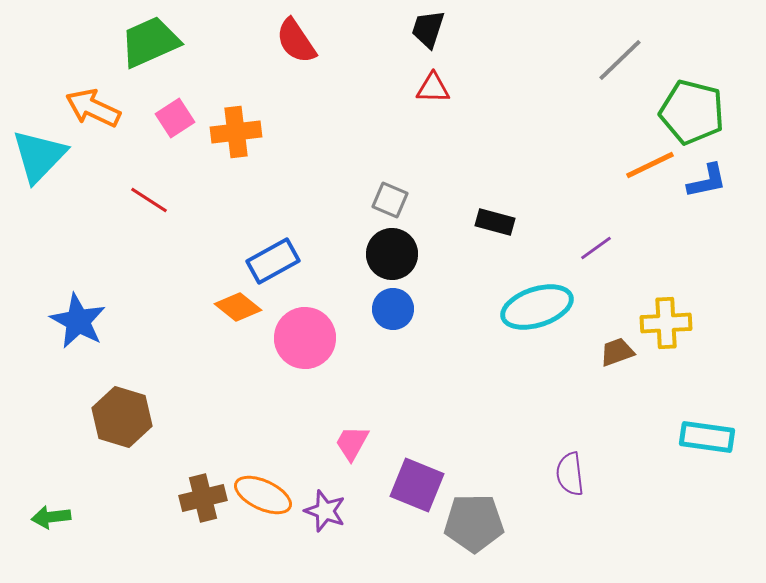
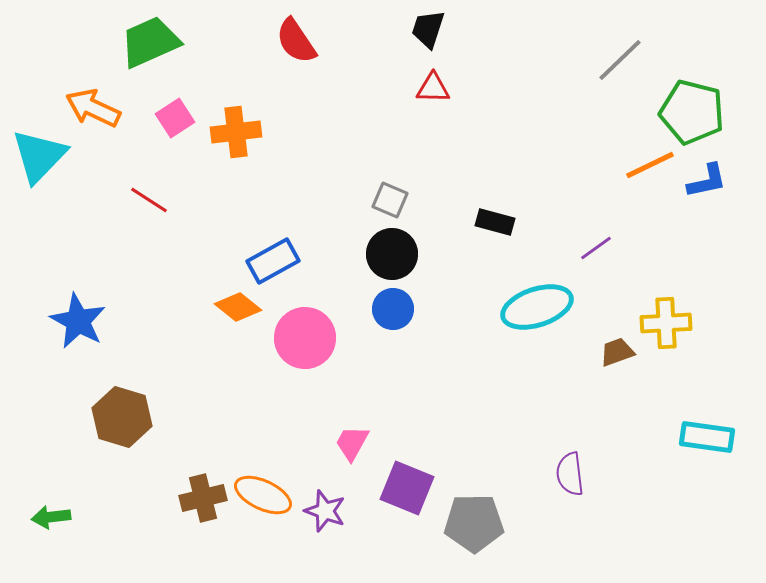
purple square: moved 10 px left, 3 px down
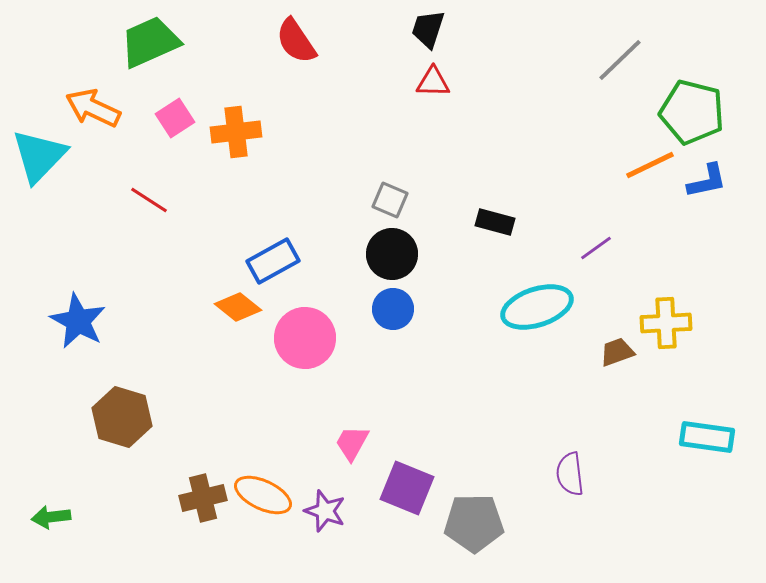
red triangle: moved 6 px up
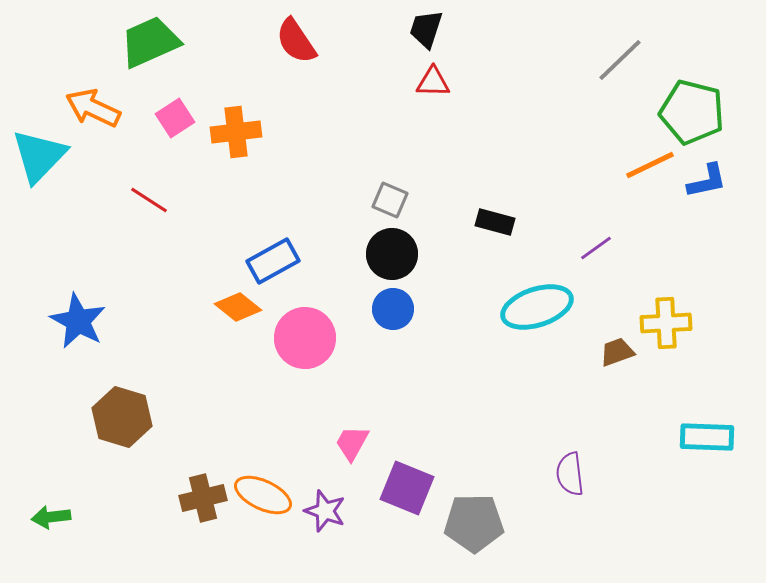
black trapezoid: moved 2 px left
cyan rectangle: rotated 6 degrees counterclockwise
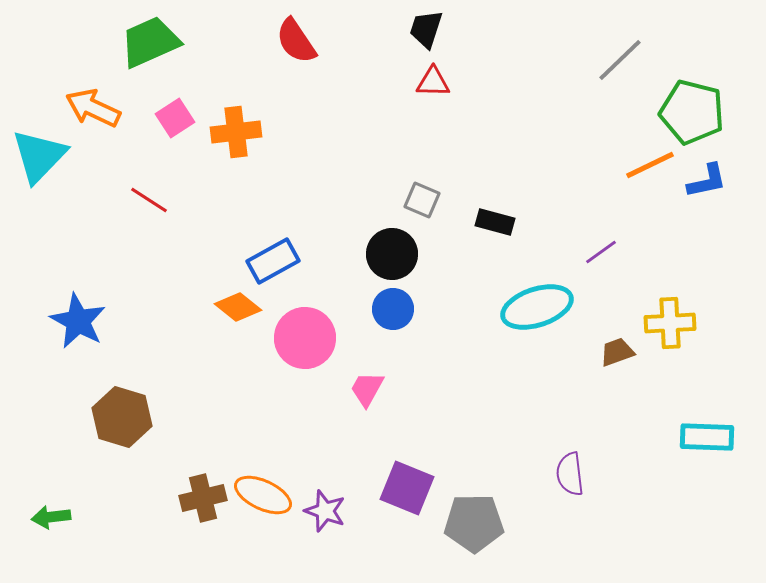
gray square: moved 32 px right
purple line: moved 5 px right, 4 px down
yellow cross: moved 4 px right
pink trapezoid: moved 15 px right, 54 px up
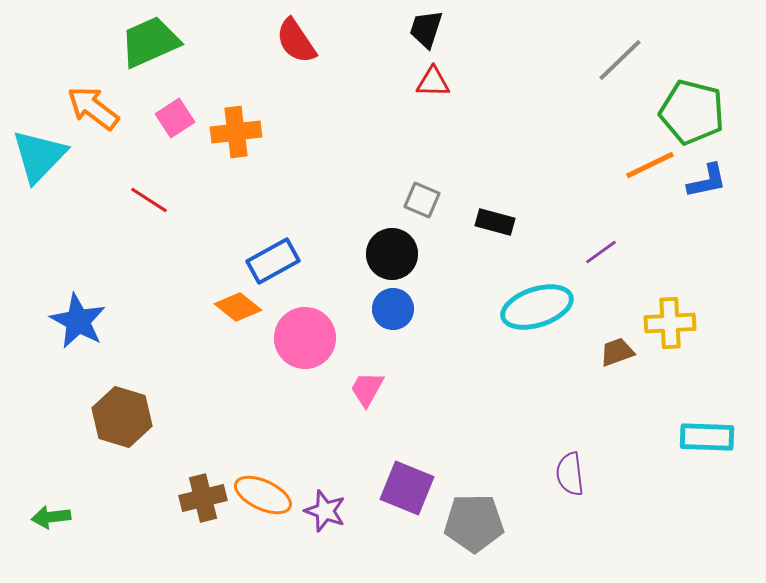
orange arrow: rotated 12 degrees clockwise
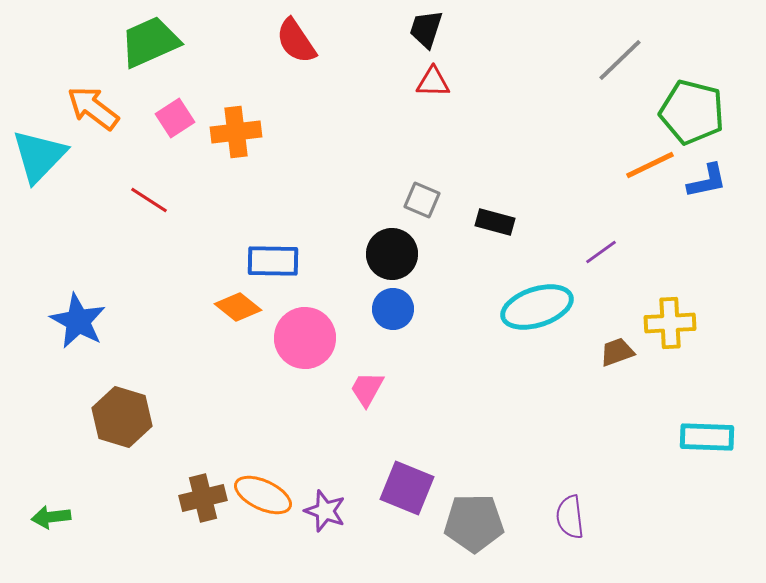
blue rectangle: rotated 30 degrees clockwise
purple semicircle: moved 43 px down
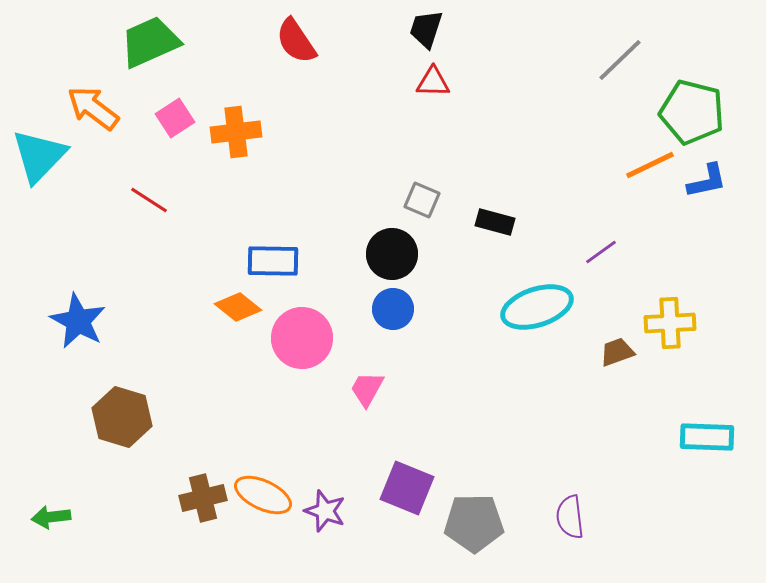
pink circle: moved 3 px left
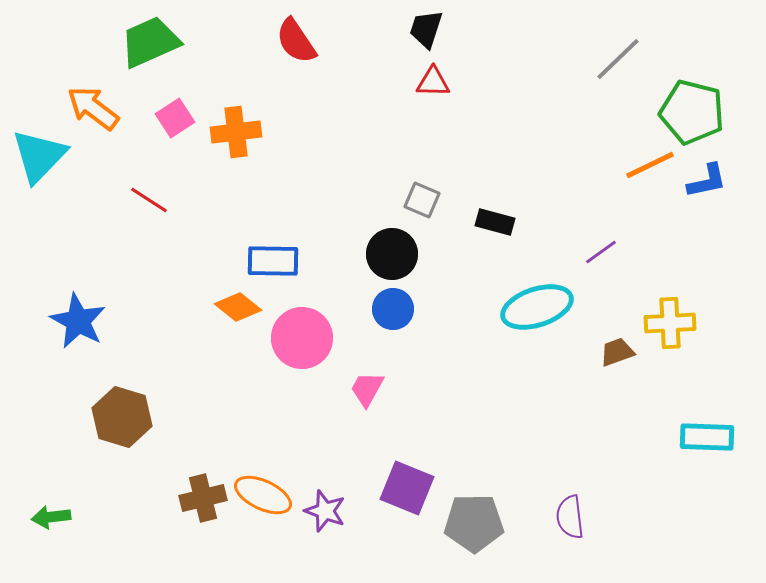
gray line: moved 2 px left, 1 px up
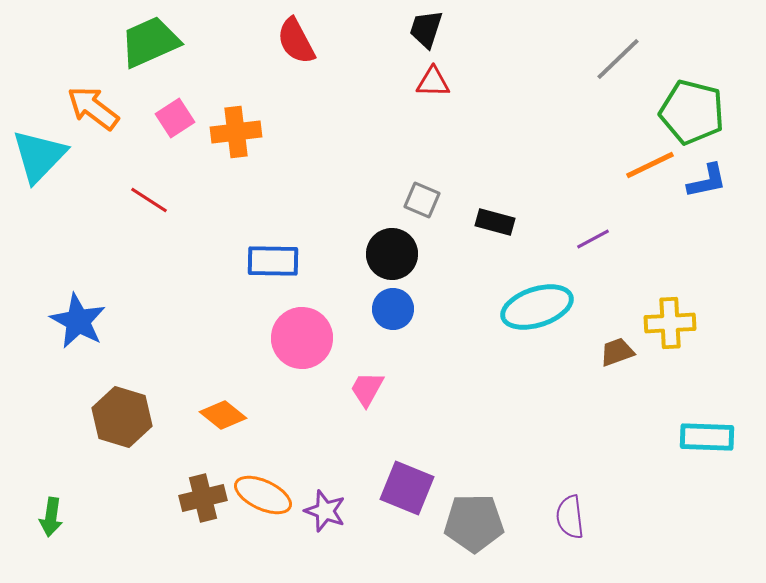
red semicircle: rotated 6 degrees clockwise
purple line: moved 8 px left, 13 px up; rotated 8 degrees clockwise
orange diamond: moved 15 px left, 108 px down
green arrow: rotated 75 degrees counterclockwise
